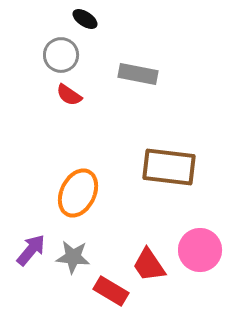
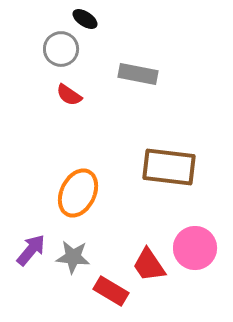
gray circle: moved 6 px up
pink circle: moved 5 px left, 2 px up
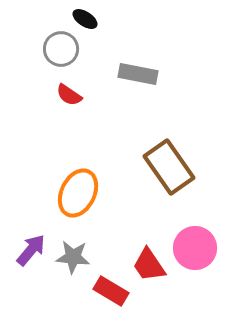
brown rectangle: rotated 48 degrees clockwise
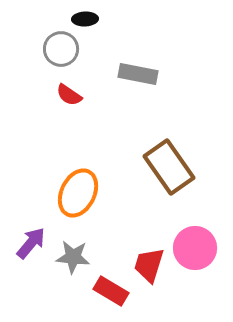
black ellipse: rotated 35 degrees counterclockwise
purple arrow: moved 7 px up
red trapezoid: rotated 51 degrees clockwise
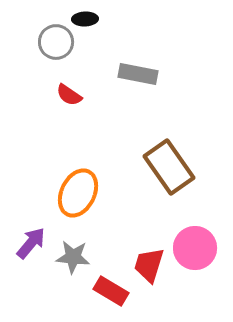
gray circle: moved 5 px left, 7 px up
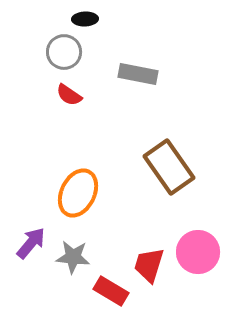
gray circle: moved 8 px right, 10 px down
pink circle: moved 3 px right, 4 px down
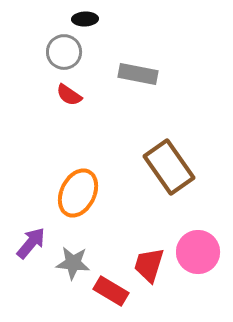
gray star: moved 6 px down
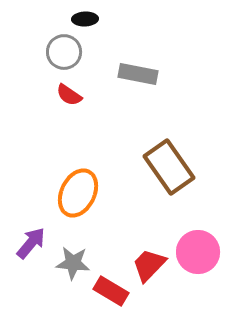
red trapezoid: rotated 27 degrees clockwise
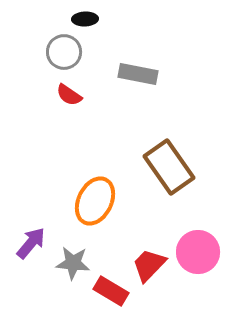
orange ellipse: moved 17 px right, 8 px down
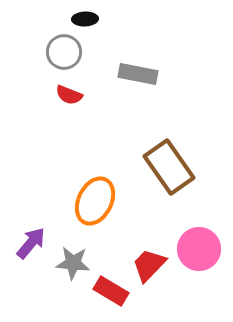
red semicircle: rotated 12 degrees counterclockwise
pink circle: moved 1 px right, 3 px up
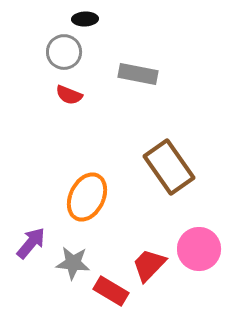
orange ellipse: moved 8 px left, 4 px up
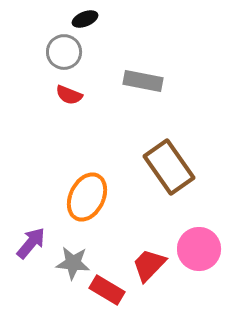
black ellipse: rotated 20 degrees counterclockwise
gray rectangle: moved 5 px right, 7 px down
red rectangle: moved 4 px left, 1 px up
